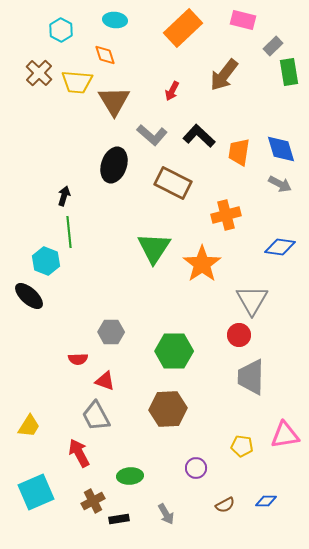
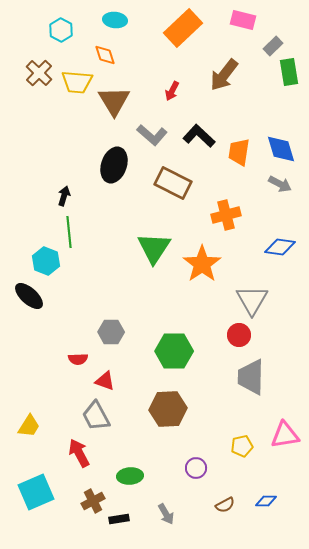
yellow pentagon at (242, 446): rotated 20 degrees counterclockwise
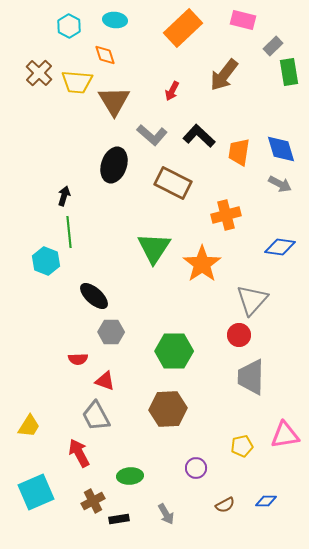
cyan hexagon at (61, 30): moved 8 px right, 4 px up
black ellipse at (29, 296): moved 65 px right
gray triangle at (252, 300): rotated 12 degrees clockwise
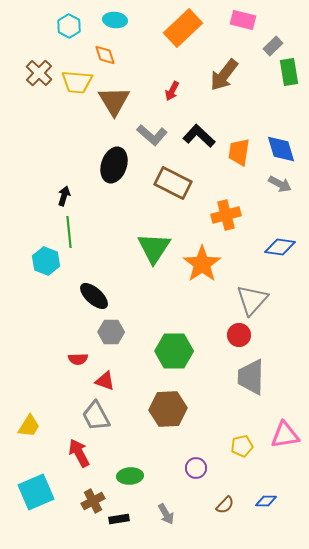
brown semicircle at (225, 505): rotated 18 degrees counterclockwise
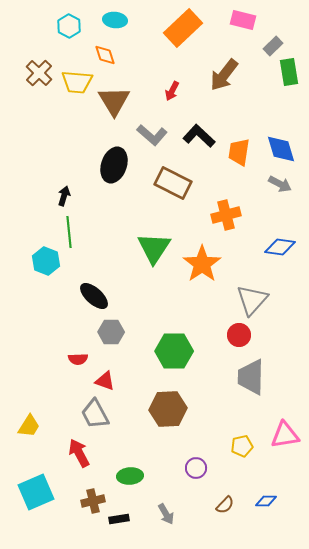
gray trapezoid at (96, 416): moved 1 px left, 2 px up
brown cross at (93, 501): rotated 15 degrees clockwise
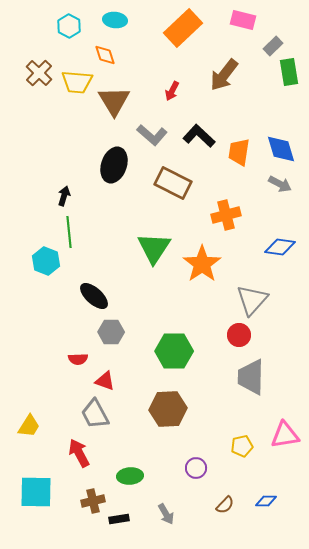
cyan square at (36, 492): rotated 24 degrees clockwise
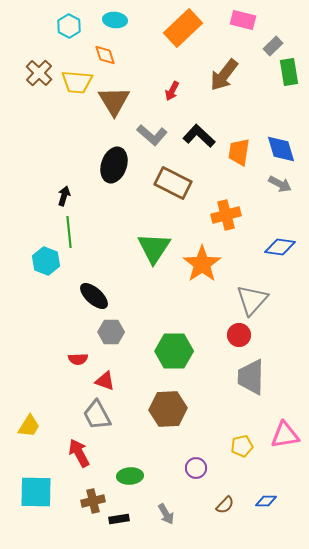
gray trapezoid at (95, 414): moved 2 px right, 1 px down
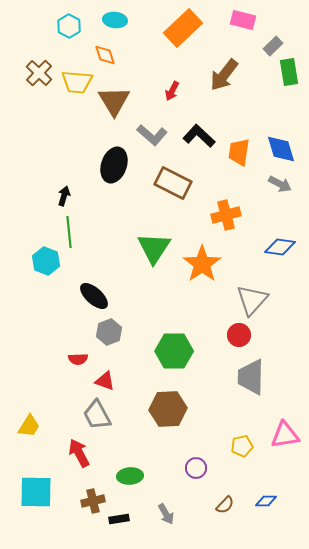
gray hexagon at (111, 332): moved 2 px left; rotated 20 degrees counterclockwise
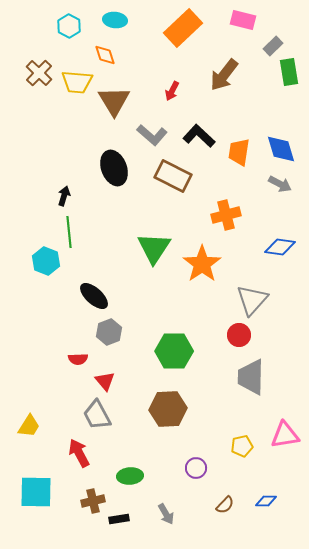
black ellipse at (114, 165): moved 3 px down; rotated 40 degrees counterclockwise
brown rectangle at (173, 183): moved 7 px up
red triangle at (105, 381): rotated 30 degrees clockwise
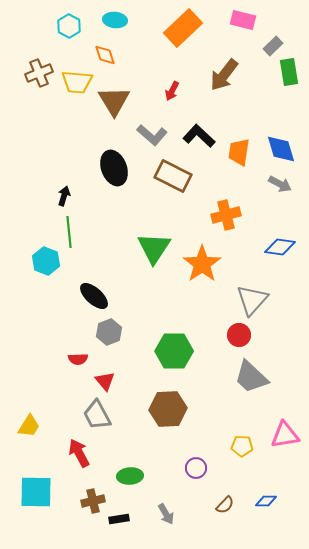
brown cross at (39, 73): rotated 24 degrees clockwise
gray trapezoid at (251, 377): rotated 48 degrees counterclockwise
yellow pentagon at (242, 446): rotated 15 degrees clockwise
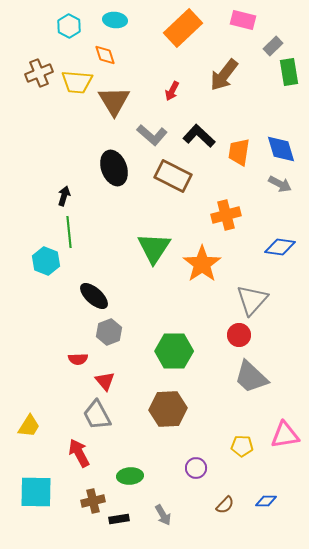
gray arrow at (166, 514): moved 3 px left, 1 px down
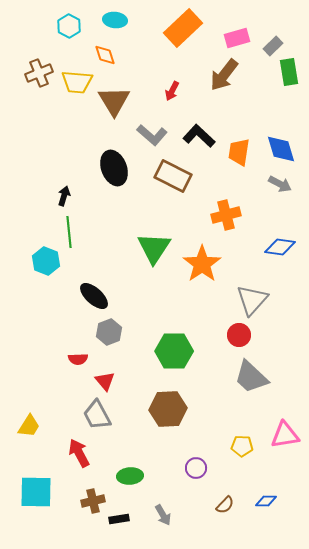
pink rectangle at (243, 20): moved 6 px left, 18 px down; rotated 30 degrees counterclockwise
